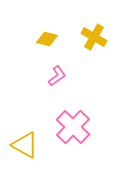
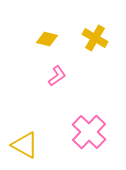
yellow cross: moved 1 px right, 1 px down
pink cross: moved 16 px right, 5 px down
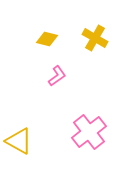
pink cross: rotated 8 degrees clockwise
yellow triangle: moved 6 px left, 4 px up
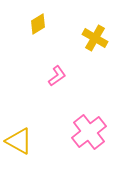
yellow diamond: moved 9 px left, 15 px up; rotated 45 degrees counterclockwise
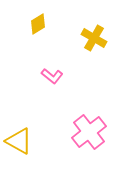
yellow cross: moved 1 px left
pink L-shape: moved 5 px left; rotated 75 degrees clockwise
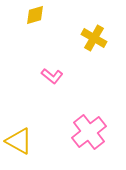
yellow diamond: moved 3 px left, 9 px up; rotated 15 degrees clockwise
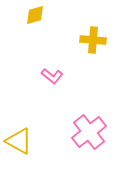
yellow cross: moved 1 px left, 2 px down; rotated 25 degrees counterclockwise
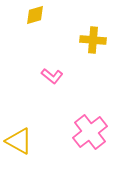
pink cross: moved 1 px right
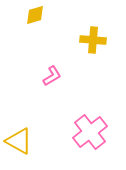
pink L-shape: rotated 70 degrees counterclockwise
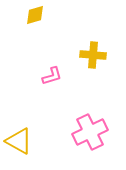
yellow cross: moved 15 px down
pink L-shape: rotated 15 degrees clockwise
pink cross: rotated 12 degrees clockwise
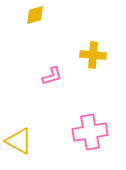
pink cross: rotated 16 degrees clockwise
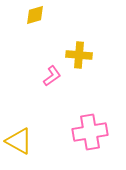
yellow cross: moved 14 px left
pink L-shape: rotated 20 degrees counterclockwise
